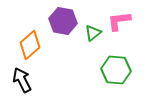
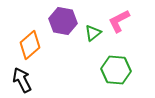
pink L-shape: rotated 20 degrees counterclockwise
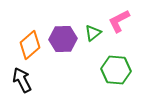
purple hexagon: moved 18 px down; rotated 12 degrees counterclockwise
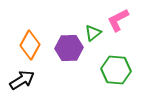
pink L-shape: moved 1 px left, 1 px up
purple hexagon: moved 6 px right, 9 px down
orange diamond: rotated 20 degrees counterclockwise
black arrow: rotated 85 degrees clockwise
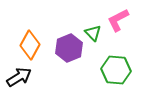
green triangle: rotated 36 degrees counterclockwise
purple hexagon: rotated 20 degrees counterclockwise
black arrow: moved 3 px left, 3 px up
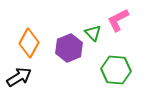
orange diamond: moved 1 px left, 2 px up
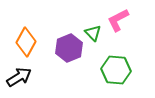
orange diamond: moved 3 px left, 1 px up
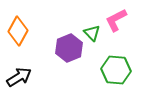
pink L-shape: moved 2 px left
green triangle: moved 1 px left
orange diamond: moved 8 px left, 11 px up
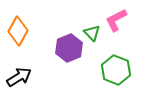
green hexagon: rotated 16 degrees clockwise
